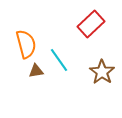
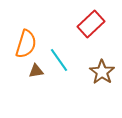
orange semicircle: rotated 32 degrees clockwise
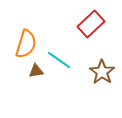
cyan line: rotated 20 degrees counterclockwise
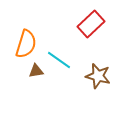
brown star: moved 4 px left, 4 px down; rotated 20 degrees counterclockwise
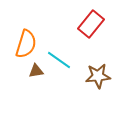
red rectangle: rotated 8 degrees counterclockwise
brown star: rotated 20 degrees counterclockwise
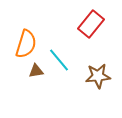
cyan line: rotated 15 degrees clockwise
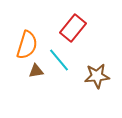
red rectangle: moved 18 px left, 4 px down
orange semicircle: moved 1 px right, 1 px down
brown star: moved 1 px left
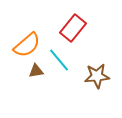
orange semicircle: rotated 32 degrees clockwise
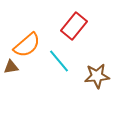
red rectangle: moved 1 px right, 2 px up
cyan line: moved 1 px down
brown triangle: moved 25 px left, 4 px up
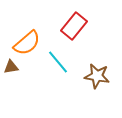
orange semicircle: moved 2 px up
cyan line: moved 1 px left, 1 px down
brown star: rotated 15 degrees clockwise
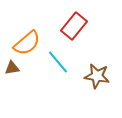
brown triangle: moved 1 px right, 1 px down
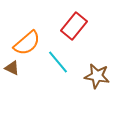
brown triangle: rotated 35 degrees clockwise
